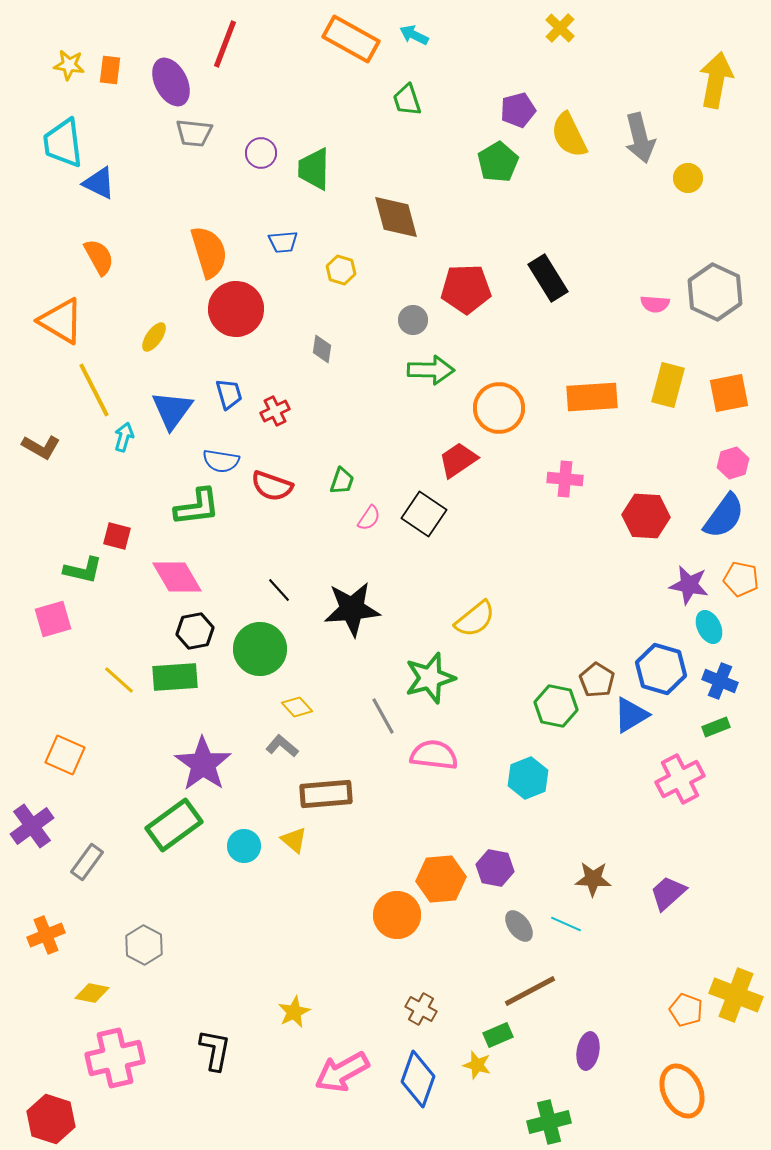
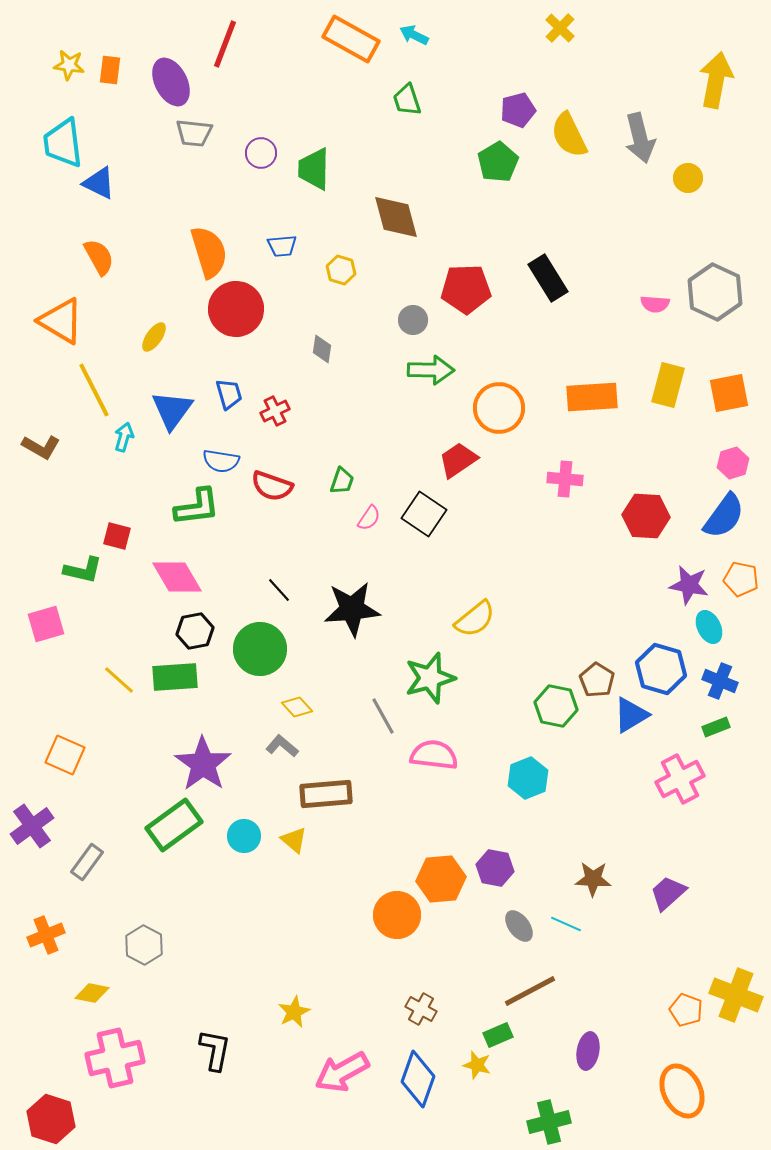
blue trapezoid at (283, 242): moved 1 px left, 4 px down
pink square at (53, 619): moved 7 px left, 5 px down
cyan circle at (244, 846): moved 10 px up
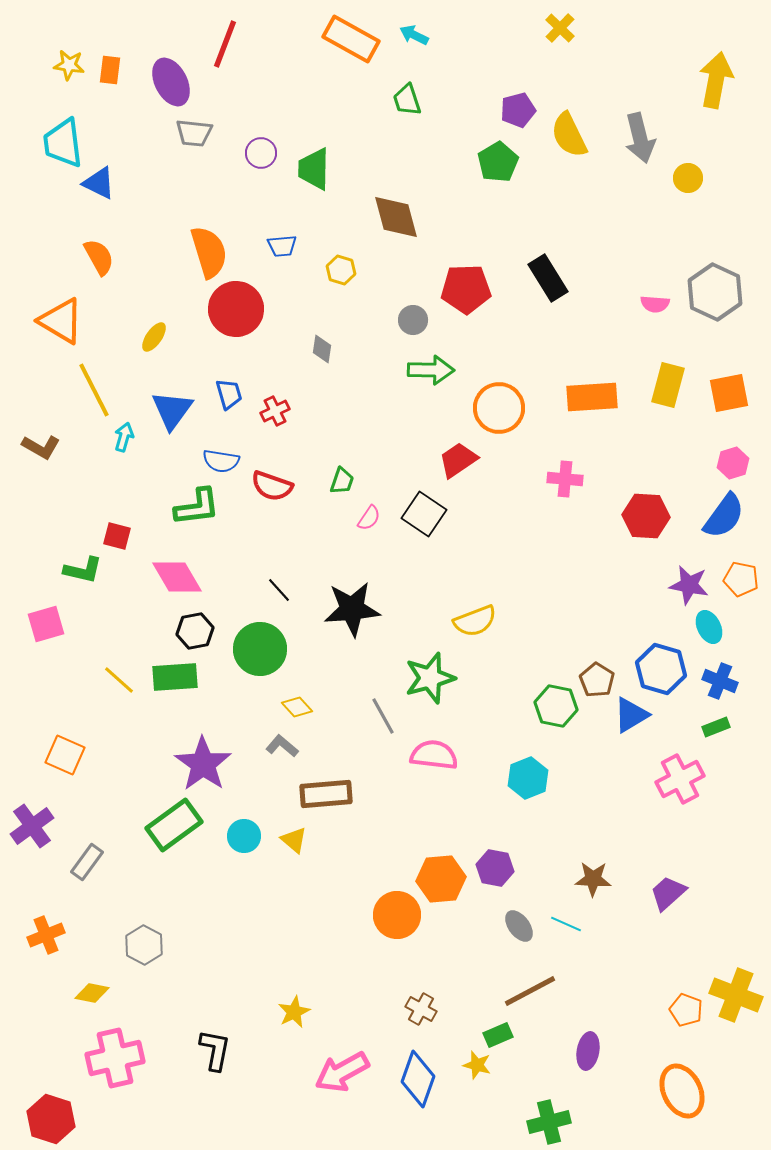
yellow semicircle at (475, 619): moved 2 px down; rotated 18 degrees clockwise
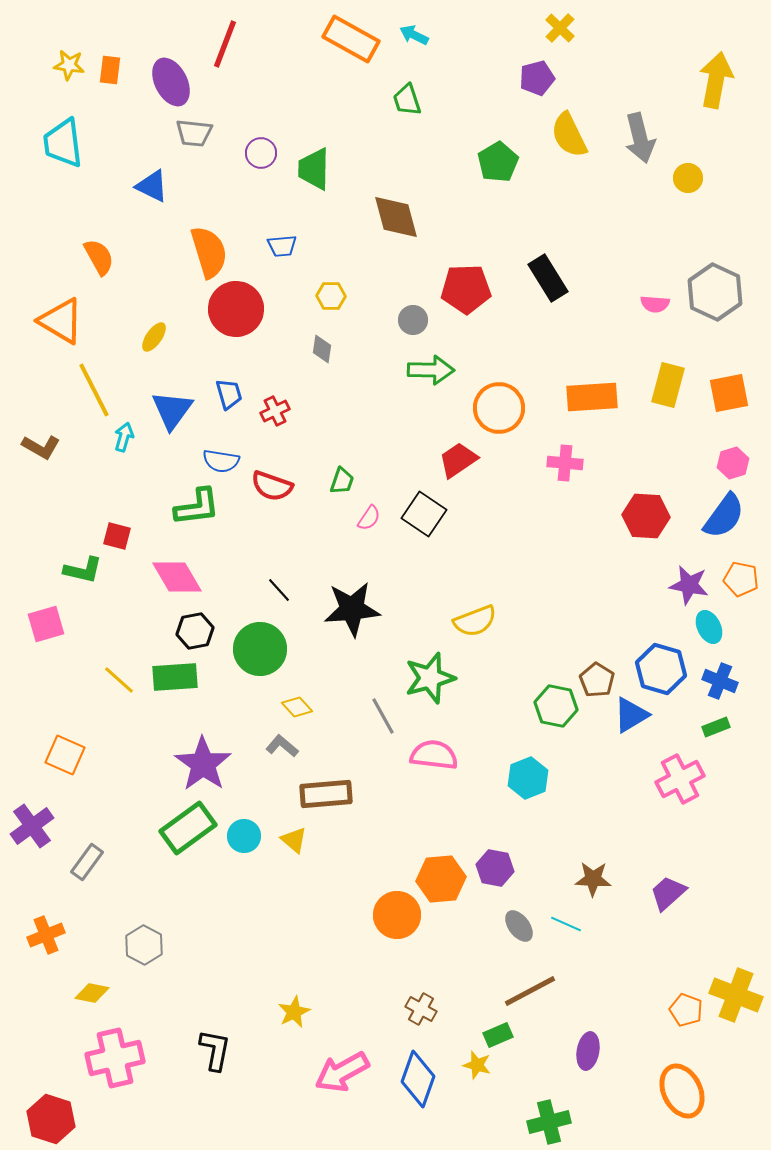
purple pentagon at (518, 110): moved 19 px right, 32 px up
blue triangle at (99, 183): moved 53 px right, 3 px down
yellow hexagon at (341, 270): moved 10 px left, 26 px down; rotated 16 degrees counterclockwise
pink cross at (565, 479): moved 16 px up
green rectangle at (174, 825): moved 14 px right, 3 px down
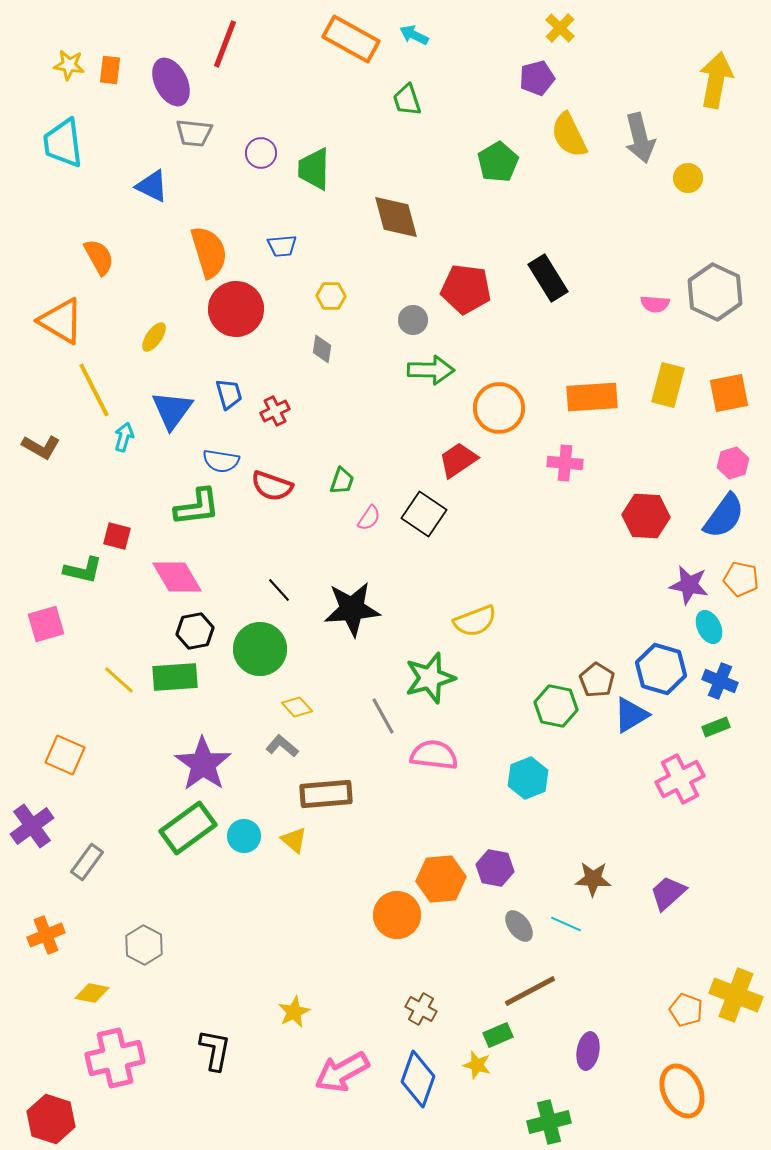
red pentagon at (466, 289): rotated 9 degrees clockwise
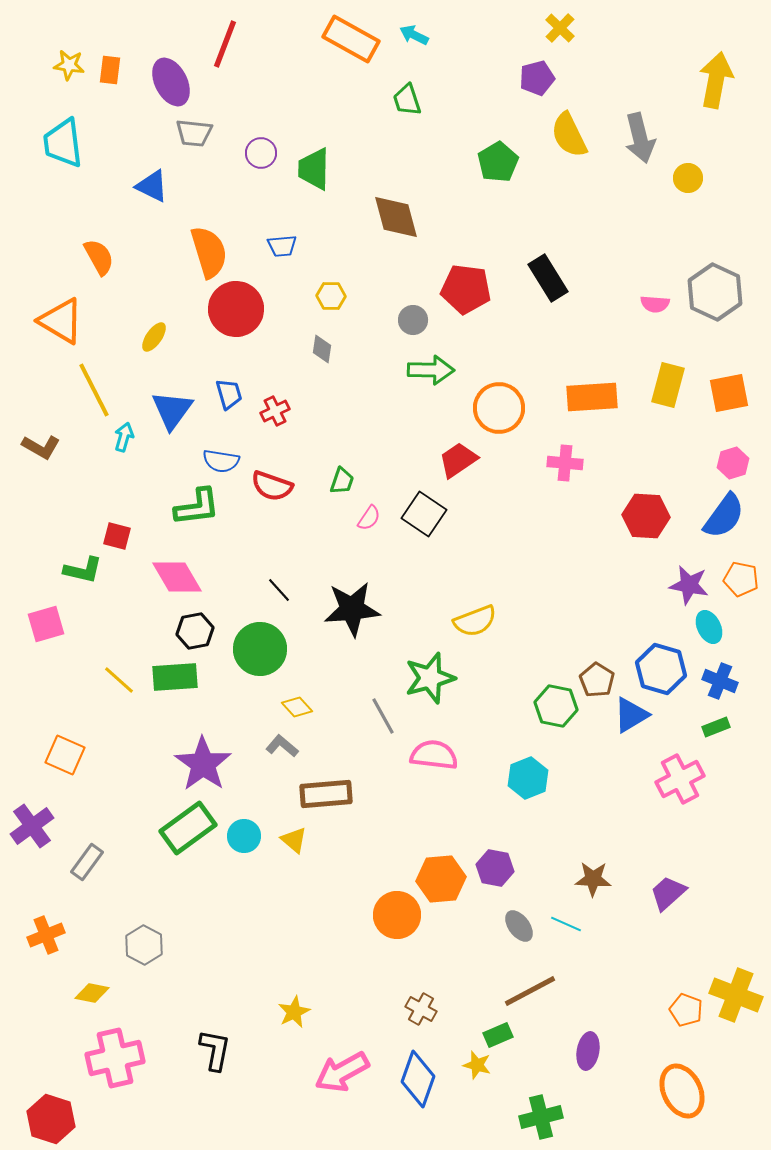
green cross at (549, 1122): moved 8 px left, 5 px up
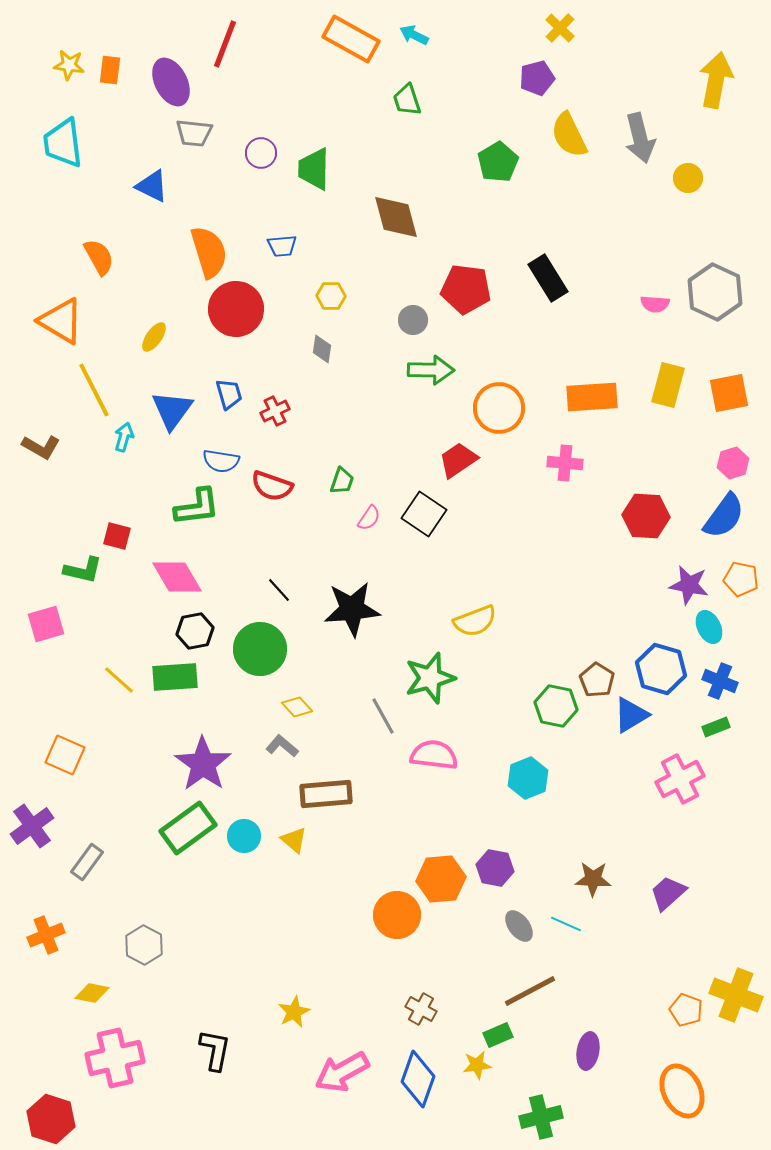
yellow star at (477, 1065): rotated 24 degrees counterclockwise
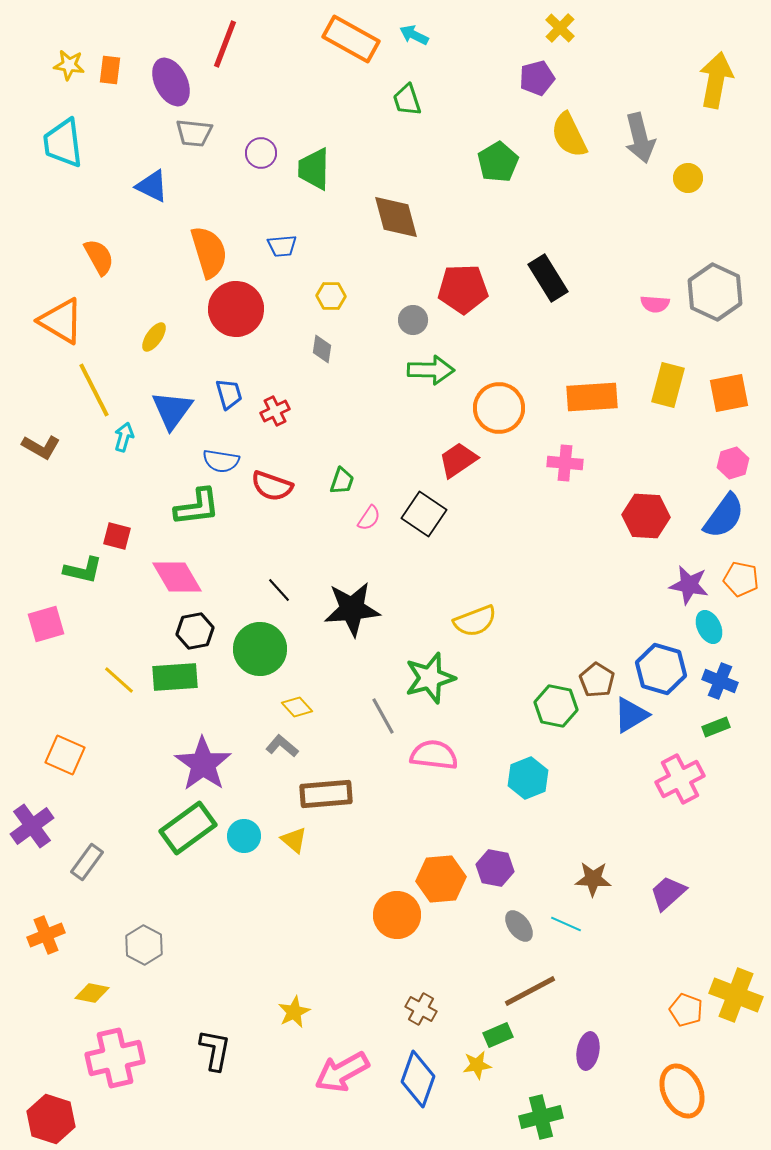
red pentagon at (466, 289): moved 3 px left; rotated 9 degrees counterclockwise
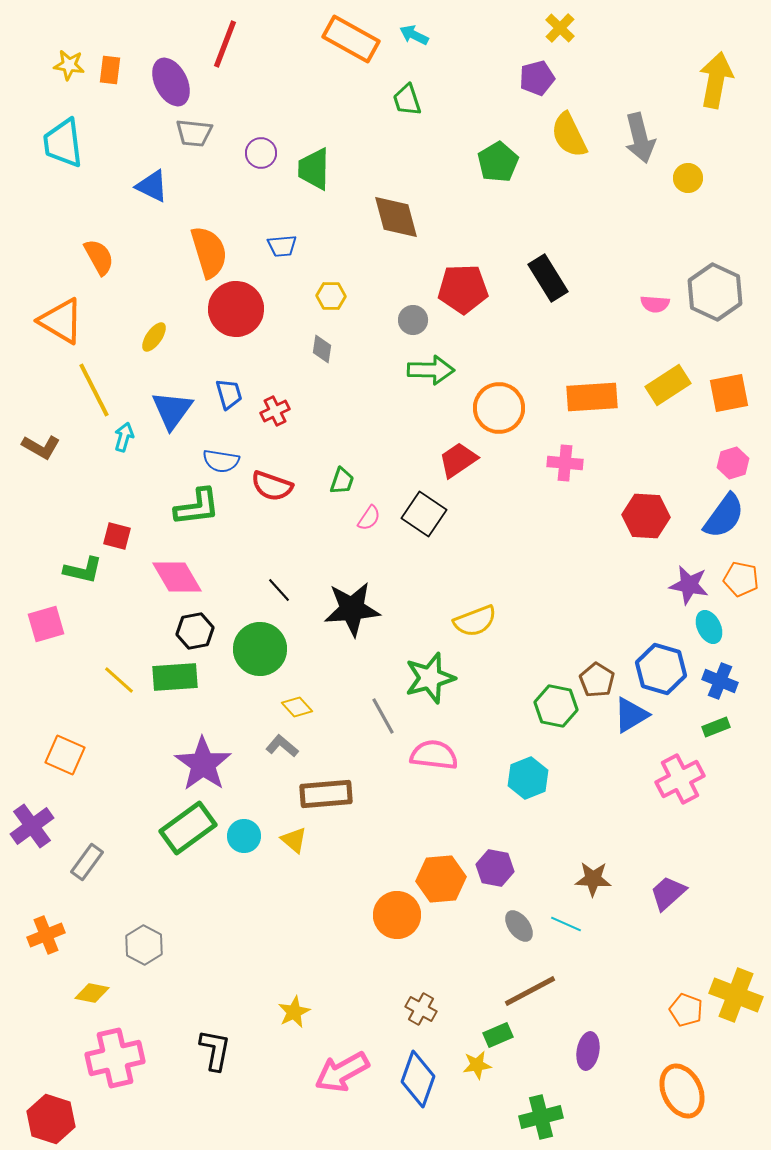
yellow rectangle at (668, 385): rotated 42 degrees clockwise
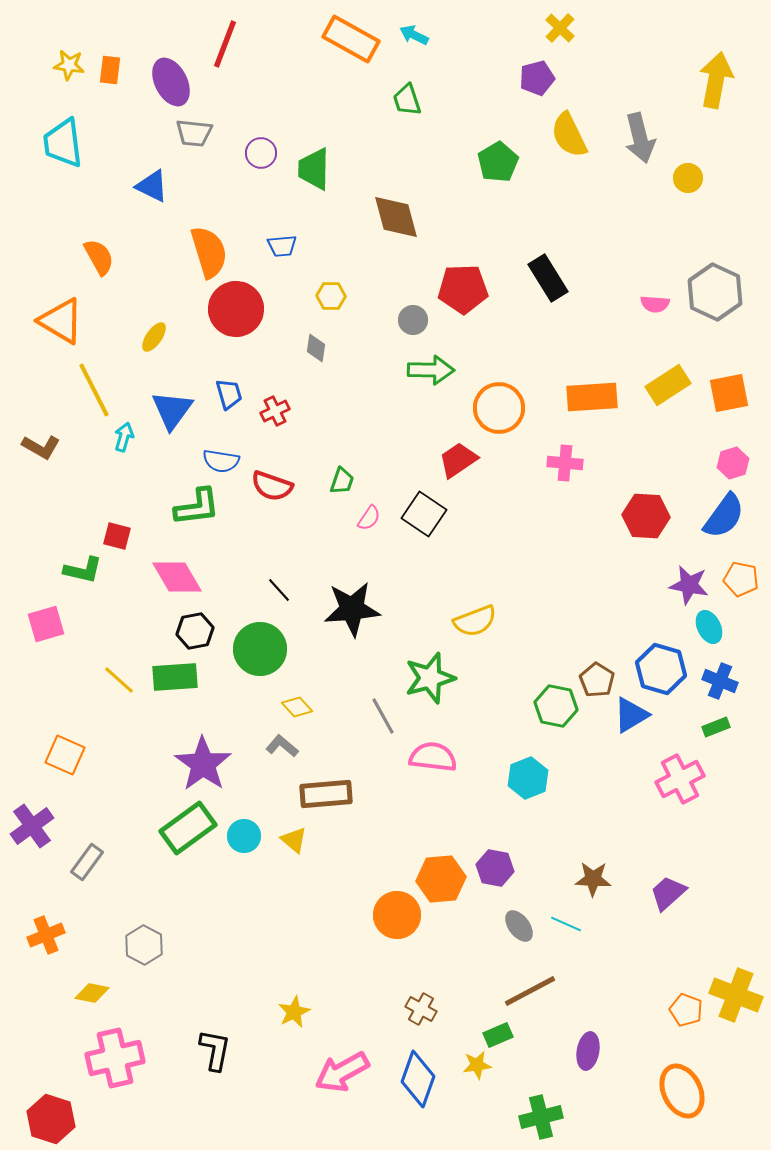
gray diamond at (322, 349): moved 6 px left, 1 px up
pink semicircle at (434, 755): moved 1 px left, 2 px down
